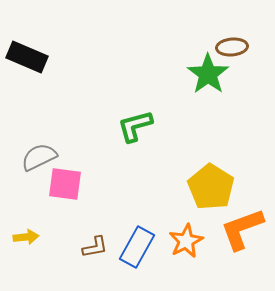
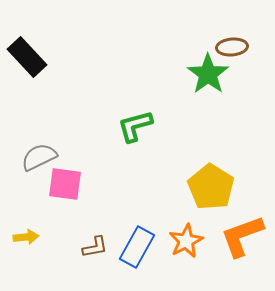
black rectangle: rotated 24 degrees clockwise
orange L-shape: moved 7 px down
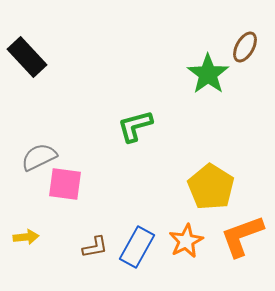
brown ellipse: moved 13 px right; rotated 56 degrees counterclockwise
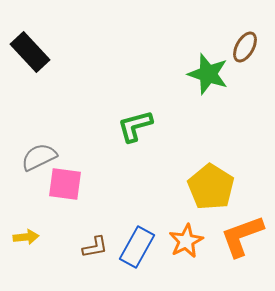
black rectangle: moved 3 px right, 5 px up
green star: rotated 18 degrees counterclockwise
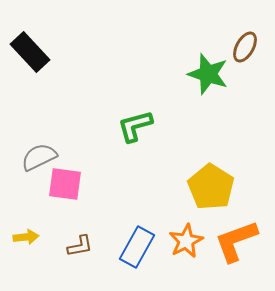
orange L-shape: moved 6 px left, 5 px down
brown L-shape: moved 15 px left, 1 px up
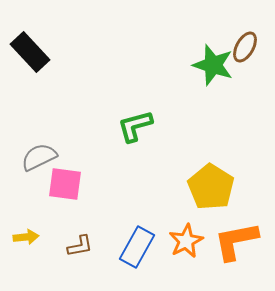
green star: moved 5 px right, 9 px up
orange L-shape: rotated 9 degrees clockwise
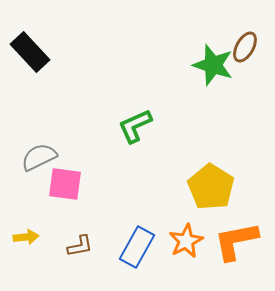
green L-shape: rotated 9 degrees counterclockwise
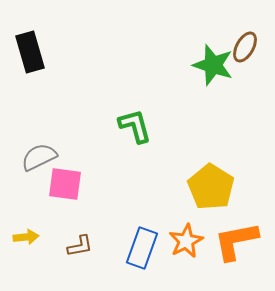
black rectangle: rotated 27 degrees clockwise
green L-shape: rotated 99 degrees clockwise
blue rectangle: moved 5 px right, 1 px down; rotated 9 degrees counterclockwise
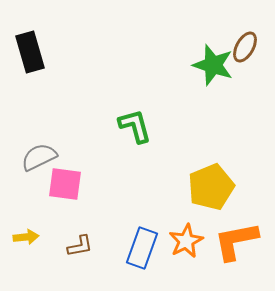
yellow pentagon: rotated 18 degrees clockwise
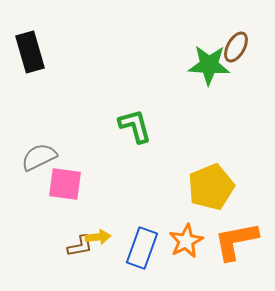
brown ellipse: moved 9 px left
green star: moved 4 px left; rotated 15 degrees counterclockwise
yellow arrow: moved 72 px right
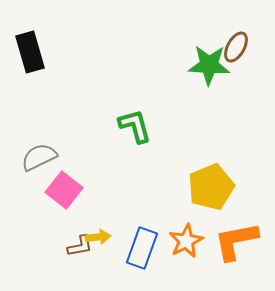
pink square: moved 1 px left, 6 px down; rotated 30 degrees clockwise
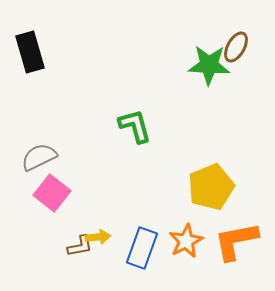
pink square: moved 12 px left, 3 px down
